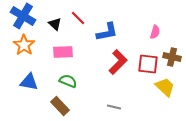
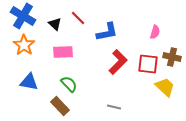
green semicircle: moved 1 px right, 3 px down; rotated 24 degrees clockwise
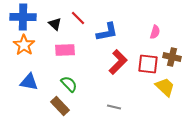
blue cross: moved 1 px down; rotated 30 degrees counterclockwise
pink rectangle: moved 2 px right, 2 px up
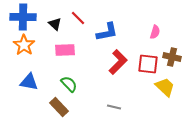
brown rectangle: moved 1 px left, 1 px down
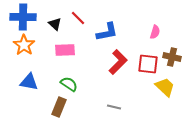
green semicircle: rotated 12 degrees counterclockwise
brown rectangle: rotated 66 degrees clockwise
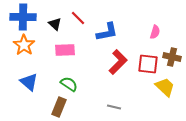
blue triangle: rotated 30 degrees clockwise
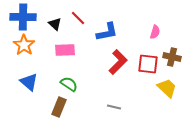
yellow trapezoid: moved 2 px right, 1 px down
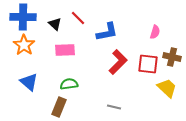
green semicircle: rotated 42 degrees counterclockwise
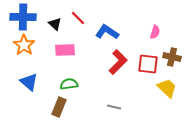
blue L-shape: rotated 135 degrees counterclockwise
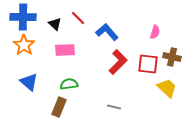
blue L-shape: rotated 15 degrees clockwise
